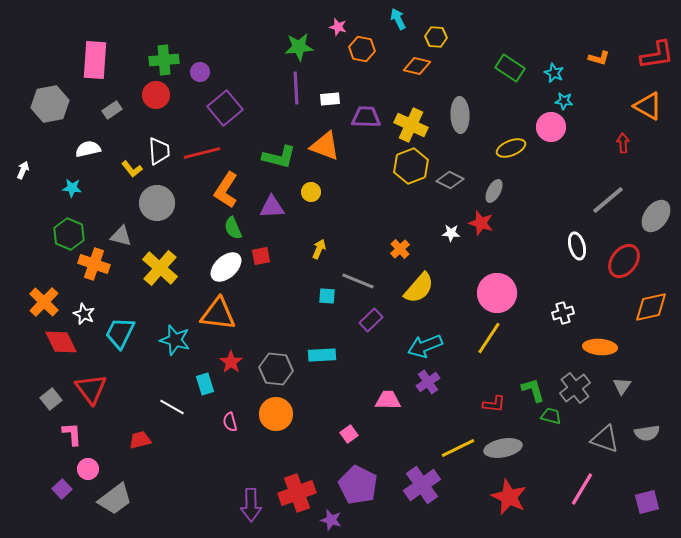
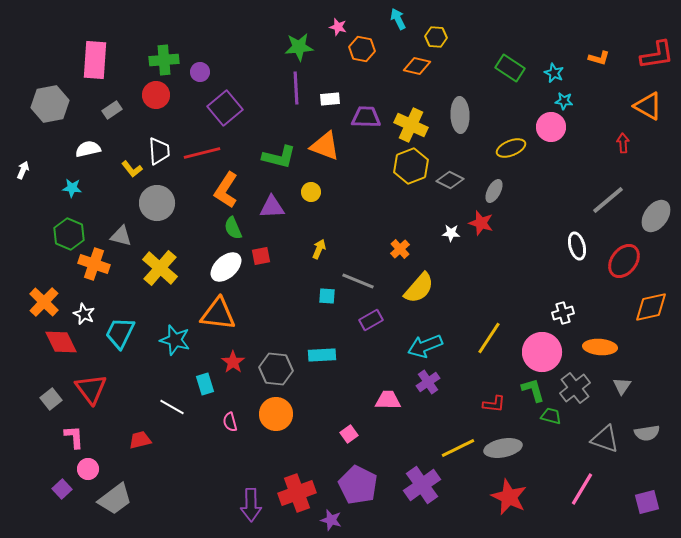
pink circle at (497, 293): moved 45 px right, 59 px down
purple rectangle at (371, 320): rotated 15 degrees clockwise
red star at (231, 362): moved 2 px right
pink L-shape at (72, 434): moved 2 px right, 3 px down
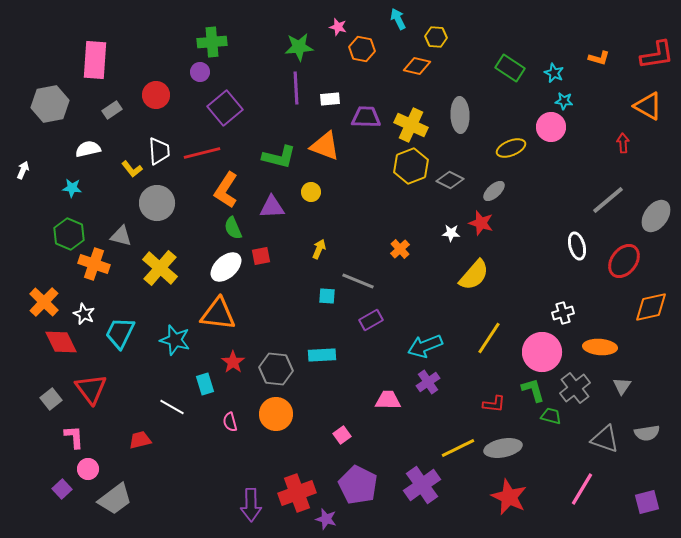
green cross at (164, 60): moved 48 px right, 18 px up
gray ellipse at (494, 191): rotated 20 degrees clockwise
yellow semicircle at (419, 288): moved 55 px right, 13 px up
pink square at (349, 434): moved 7 px left, 1 px down
purple star at (331, 520): moved 5 px left, 1 px up
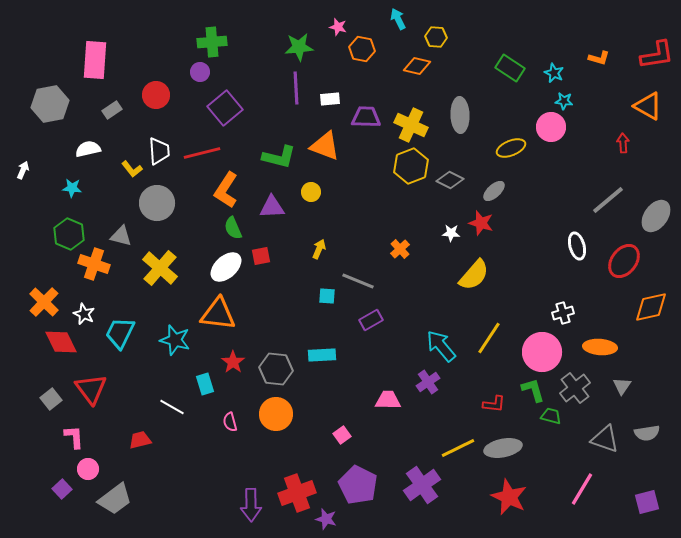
cyan arrow at (425, 346): moved 16 px right; rotated 72 degrees clockwise
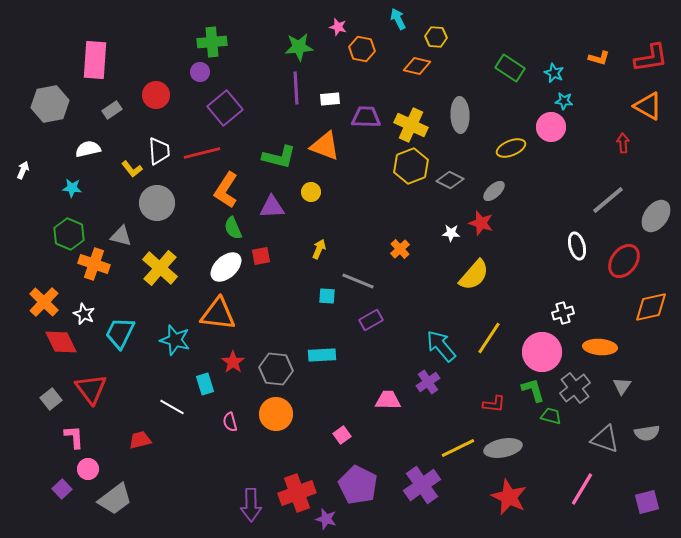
red L-shape at (657, 55): moved 6 px left, 3 px down
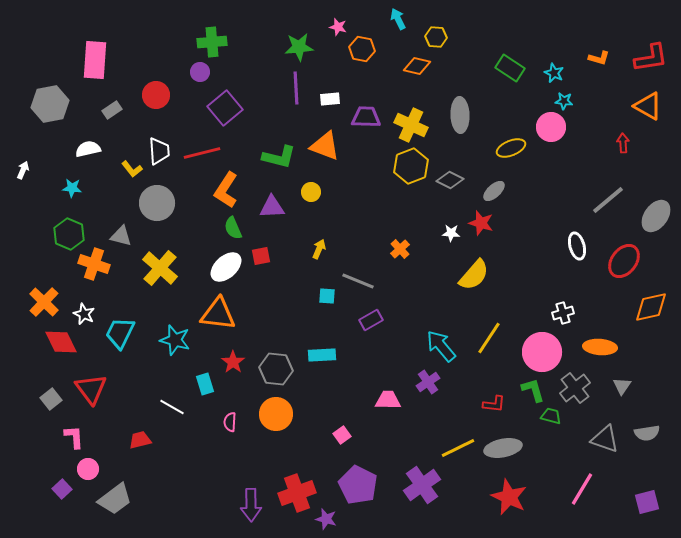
pink semicircle at (230, 422): rotated 18 degrees clockwise
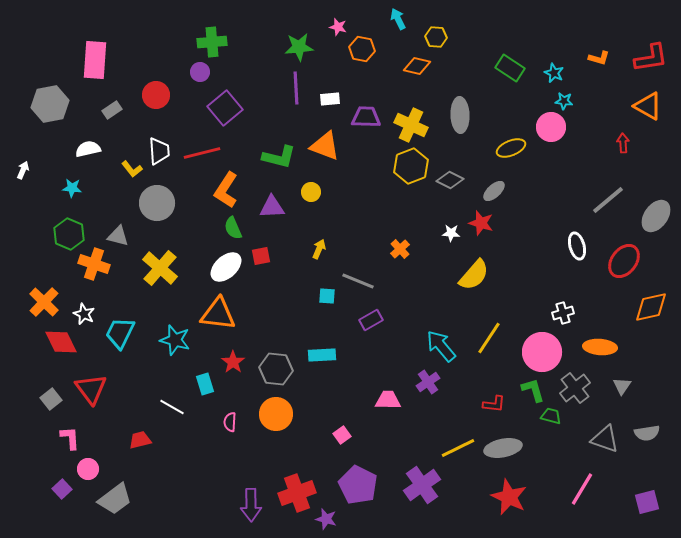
gray triangle at (121, 236): moved 3 px left
pink L-shape at (74, 437): moved 4 px left, 1 px down
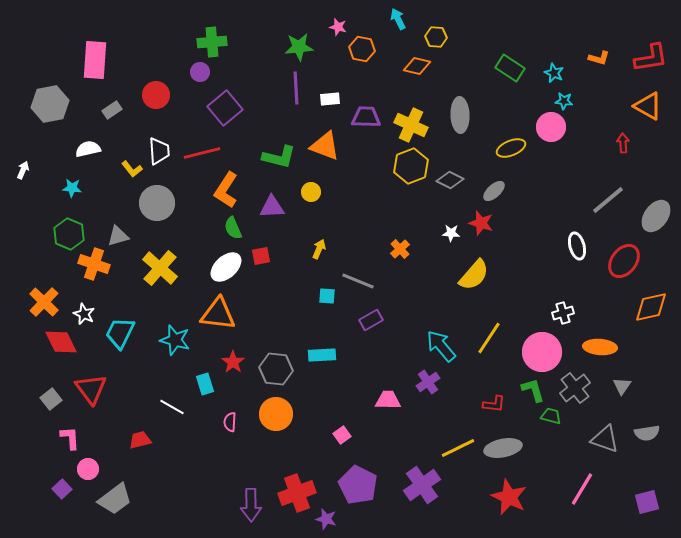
gray triangle at (118, 236): rotated 30 degrees counterclockwise
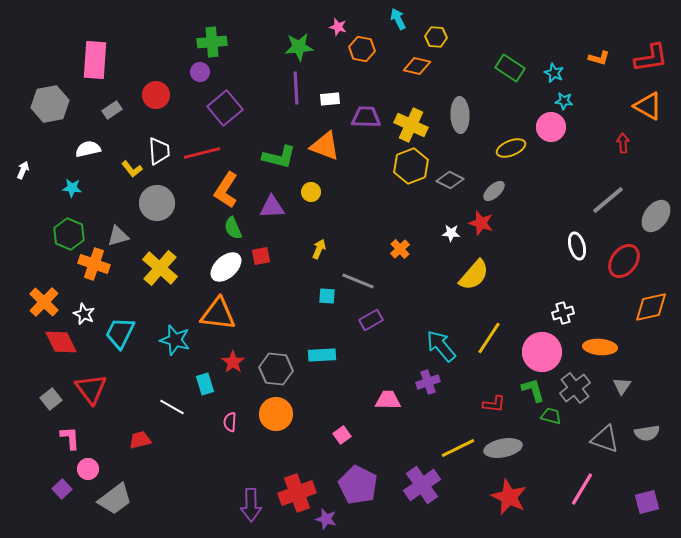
purple cross at (428, 382): rotated 15 degrees clockwise
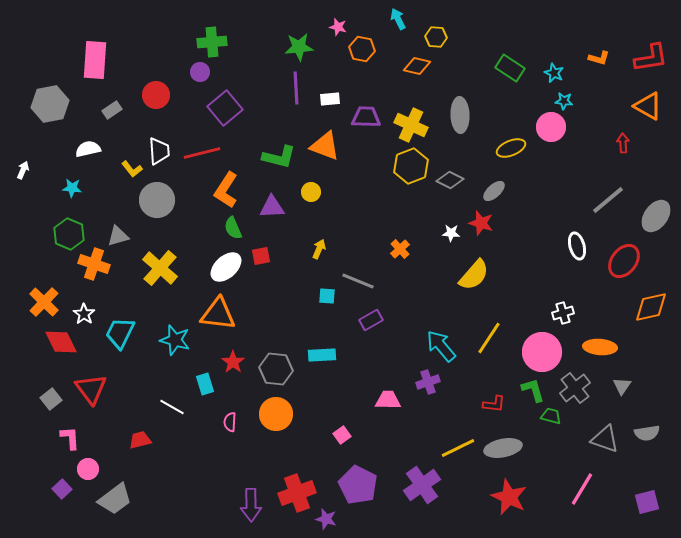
gray circle at (157, 203): moved 3 px up
white star at (84, 314): rotated 10 degrees clockwise
